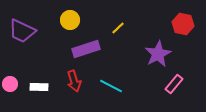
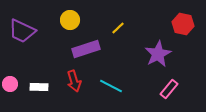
pink rectangle: moved 5 px left, 5 px down
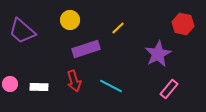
purple trapezoid: rotated 16 degrees clockwise
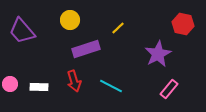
purple trapezoid: rotated 8 degrees clockwise
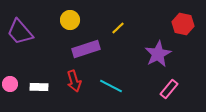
purple trapezoid: moved 2 px left, 1 px down
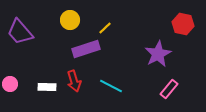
yellow line: moved 13 px left
white rectangle: moved 8 px right
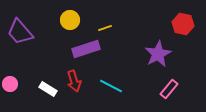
yellow line: rotated 24 degrees clockwise
white rectangle: moved 1 px right, 2 px down; rotated 30 degrees clockwise
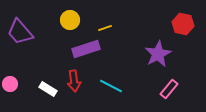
red arrow: rotated 10 degrees clockwise
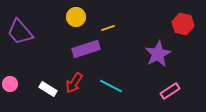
yellow circle: moved 6 px right, 3 px up
yellow line: moved 3 px right
red arrow: moved 2 px down; rotated 40 degrees clockwise
pink rectangle: moved 1 px right, 2 px down; rotated 18 degrees clockwise
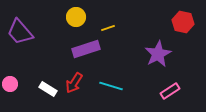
red hexagon: moved 2 px up
cyan line: rotated 10 degrees counterclockwise
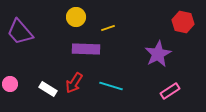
purple rectangle: rotated 20 degrees clockwise
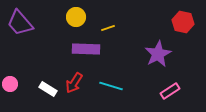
purple trapezoid: moved 9 px up
